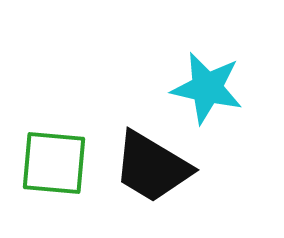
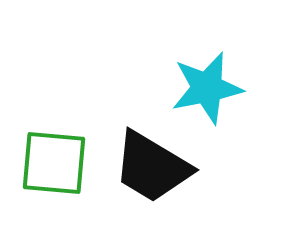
cyan star: rotated 24 degrees counterclockwise
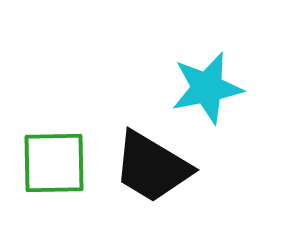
green square: rotated 6 degrees counterclockwise
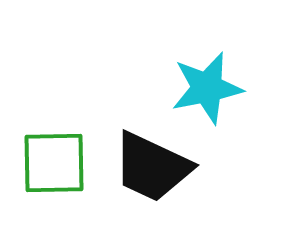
black trapezoid: rotated 6 degrees counterclockwise
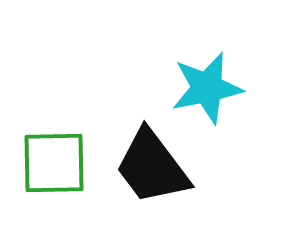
black trapezoid: rotated 28 degrees clockwise
